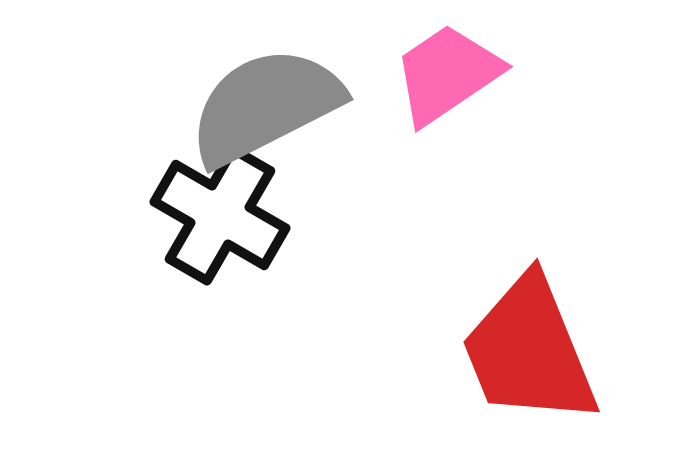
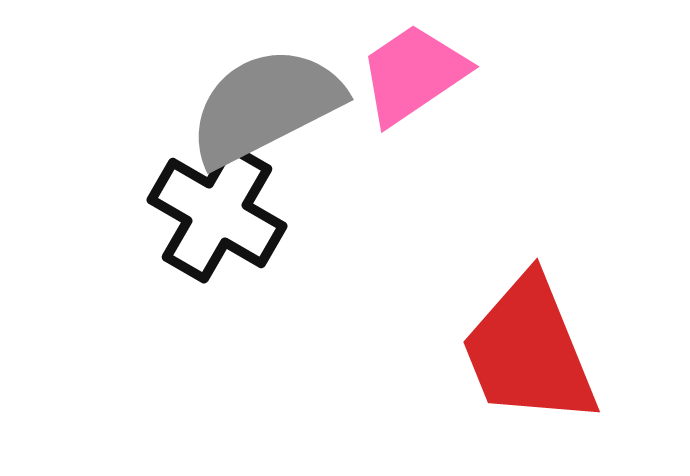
pink trapezoid: moved 34 px left
black cross: moved 3 px left, 2 px up
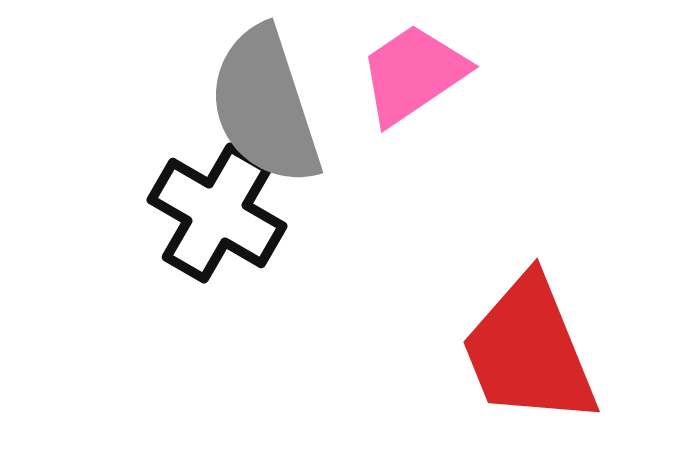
gray semicircle: rotated 81 degrees counterclockwise
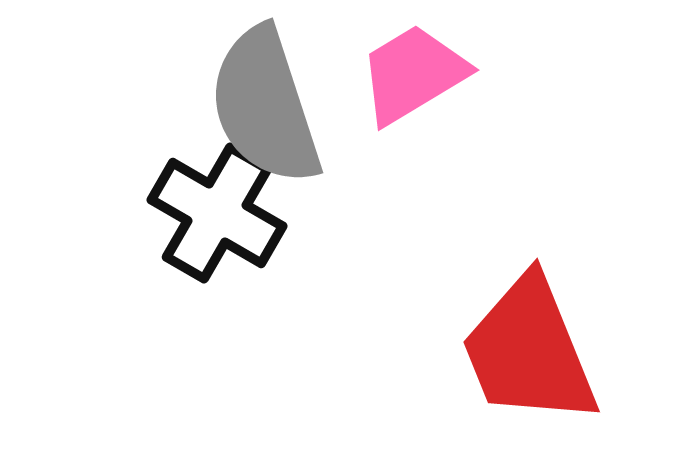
pink trapezoid: rotated 3 degrees clockwise
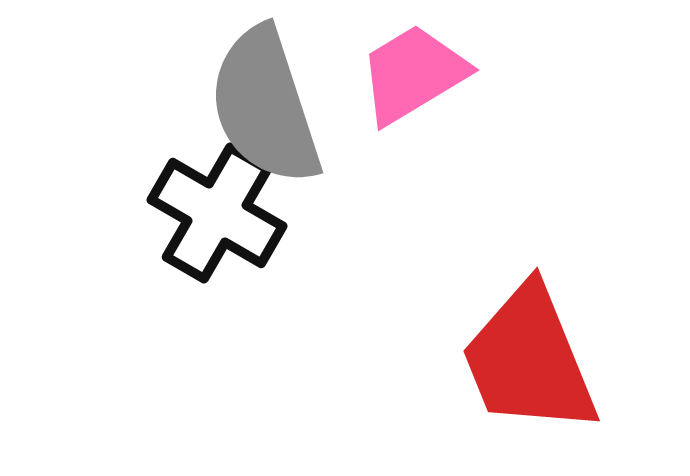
red trapezoid: moved 9 px down
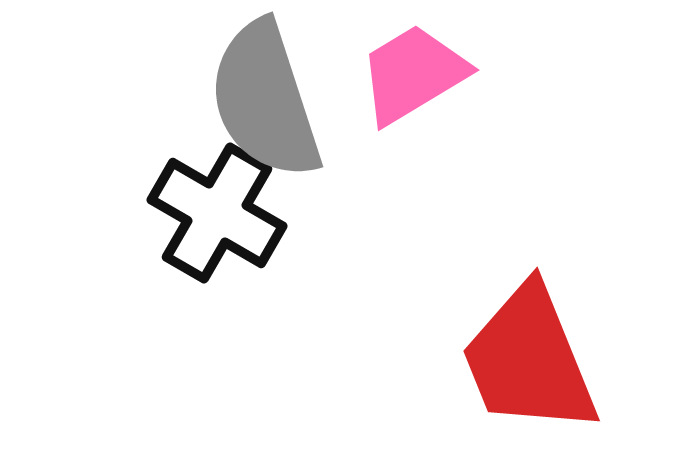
gray semicircle: moved 6 px up
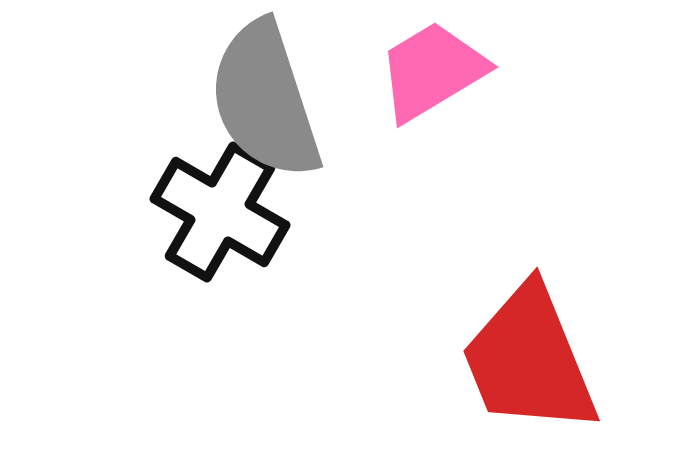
pink trapezoid: moved 19 px right, 3 px up
black cross: moved 3 px right, 1 px up
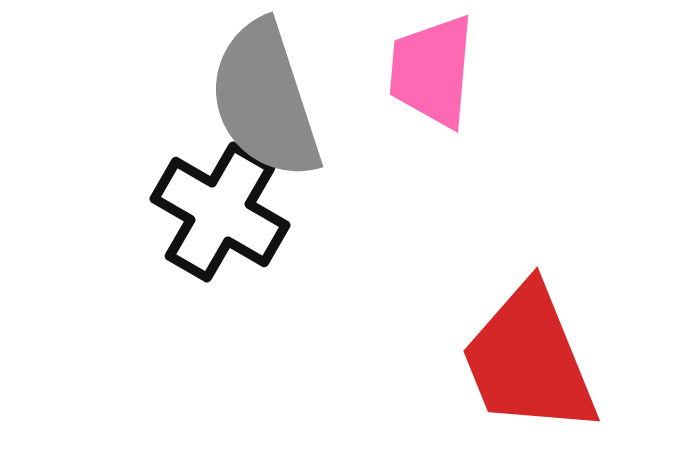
pink trapezoid: rotated 54 degrees counterclockwise
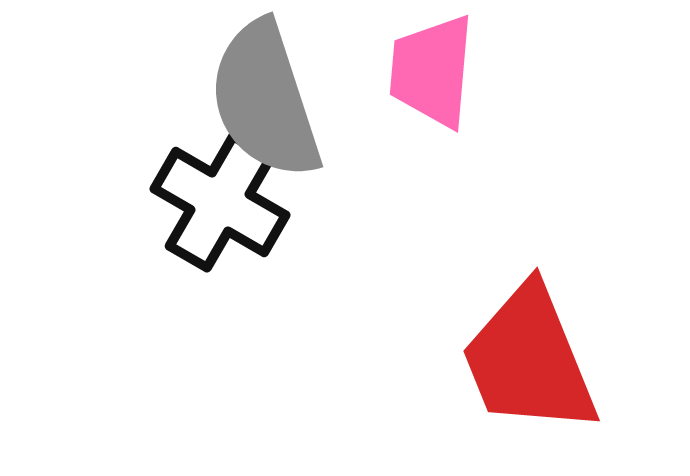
black cross: moved 10 px up
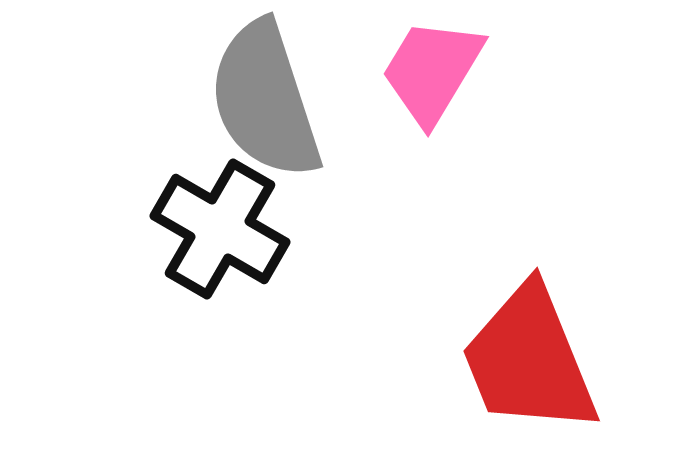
pink trapezoid: rotated 26 degrees clockwise
black cross: moved 27 px down
